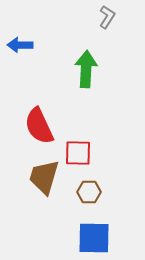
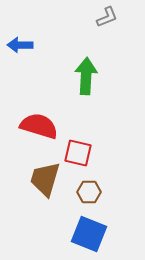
gray L-shape: rotated 35 degrees clockwise
green arrow: moved 7 px down
red semicircle: rotated 132 degrees clockwise
red square: rotated 12 degrees clockwise
brown trapezoid: moved 1 px right, 2 px down
blue square: moved 5 px left, 4 px up; rotated 21 degrees clockwise
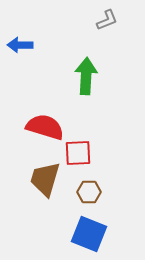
gray L-shape: moved 3 px down
red semicircle: moved 6 px right, 1 px down
red square: rotated 16 degrees counterclockwise
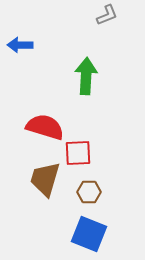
gray L-shape: moved 5 px up
